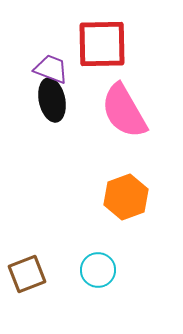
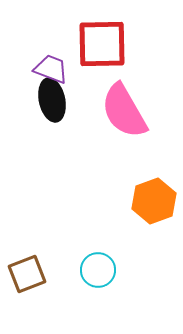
orange hexagon: moved 28 px right, 4 px down
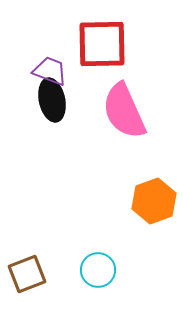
purple trapezoid: moved 1 px left, 2 px down
pink semicircle: rotated 6 degrees clockwise
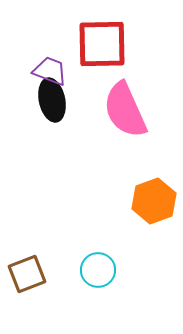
pink semicircle: moved 1 px right, 1 px up
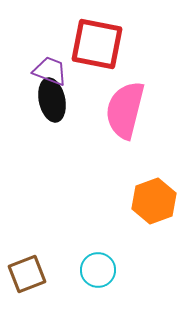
red square: moved 5 px left; rotated 12 degrees clockwise
pink semicircle: rotated 38 degrees clockwise
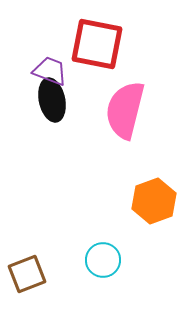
cyan circle: moved 5 px right, 10 px up
